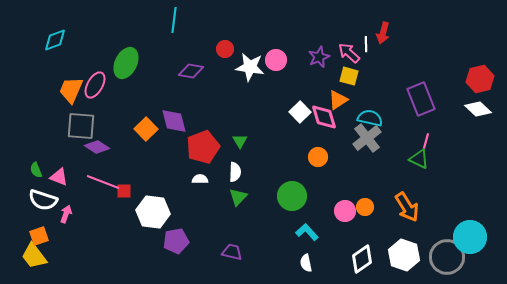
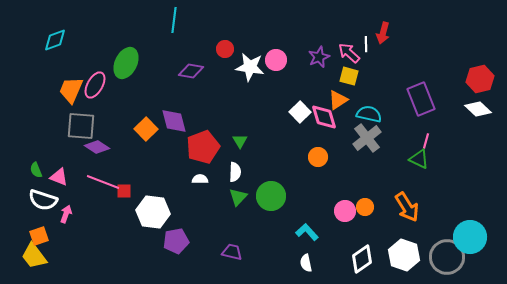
cyan semicircle at (370, 118): moved 1 px left, 4 px up
green circle at (292, 196): moved 21 px left
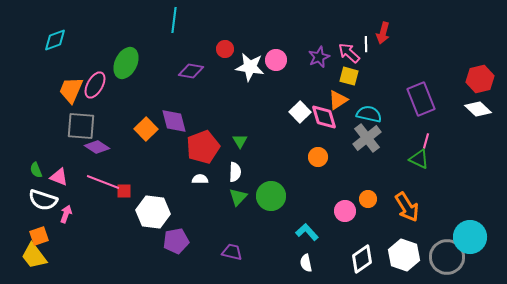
orange circle at (365, 207): moved 3 px right, 8 px up
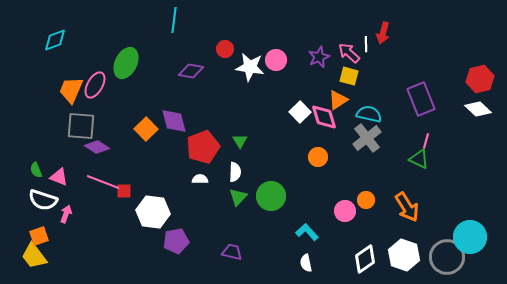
orange circle at (368, 199): moved 2 px left, 1 px down
white diamond at (362, 259): moved 3 px right
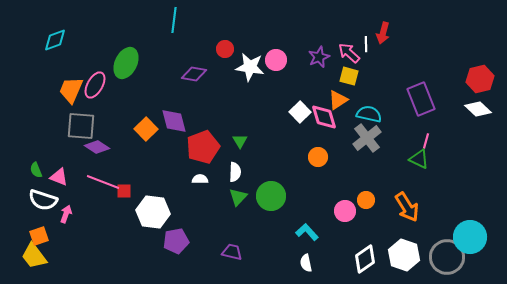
purple diamond at (191, 71): moved 3 px right, 3 px down
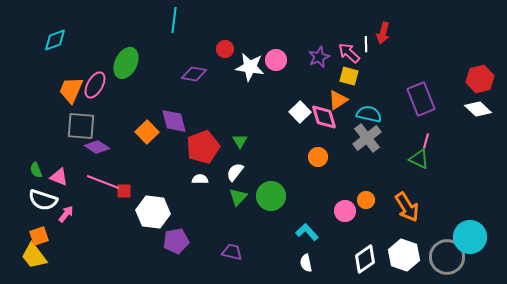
orange square at (146, 129): moved 1 px right, 3 px down
white semicircle at (235, 172): rotated 144 degrees counterclockwise
pink arrow at (66, 214): rotated 18 degrees clockwise
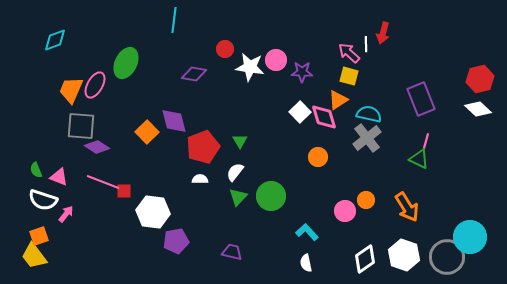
purple star at (319, 57): moved 17 px left, 15 px down; rotated 25 degrees clockwise
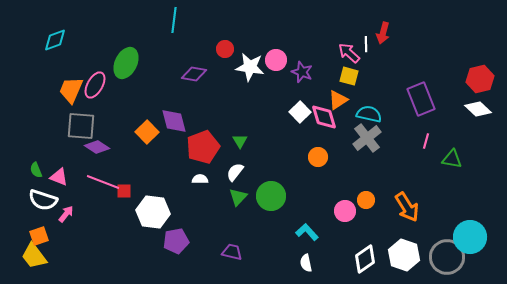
purple star at (302, 72): rotated 20 degrees clockwise
green triangle at (419, 159): moved 33 px right; rotated 15 degrees counterclockwise
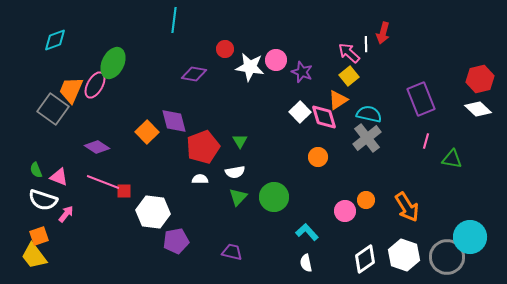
green ellipse at (126, 63): moved 13 px left
yellow square at (349, 76): rotated 36 degrees clockwise
gray square at (81, 126): moved 28 px left, 17 px up; rotated 32 degrees clockwise
white semicircle at (235, 172): rotated 138 degrees counterclockwise
green circle at (271, 196): moved 3 px right, 1 px down
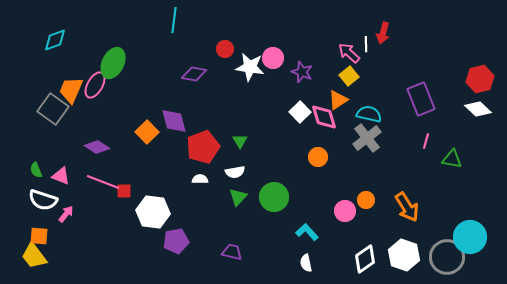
pink circle at (276, 60): moved 3 px left, 2 px up
pink triangle at (59, 177): moved 2 px right, 1 px up
orange square at (39, 236): rotated 24 degrees clockwise
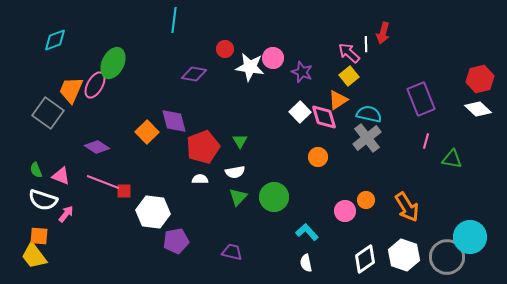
gray square at (53, 109): moved 5 px left, 4 px down
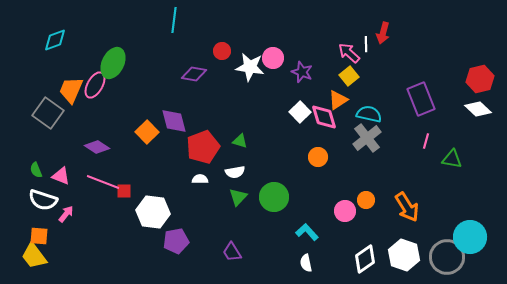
red circle at (225, 49): moved 3 px left, 2 px down
green triangle at (240, 141): rotated 42 degrees counterclockwise
purple trapezoid at (232, 252): rotated 135 degrees counterclockwise
